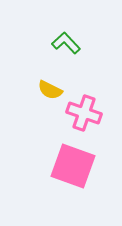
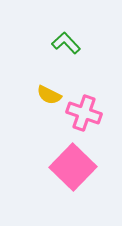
yellow semicircle: moved 1 px left, 5 px down
pink square: moved 1 px down; rotated 24 degrees clockwise
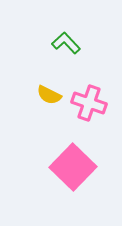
pink cross: moved 5 px right, 10 px up
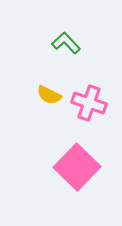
pink square: moved 4 px right
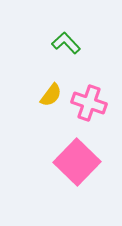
yellow semicircle: moved 2 px right; rotated 80 degrees counterclockwise
pink square: moved 5 px up
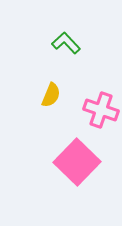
yellow semicircle: rotated 15 degrees counterclockwise
pink cross: moved 12 px right, 7 px down
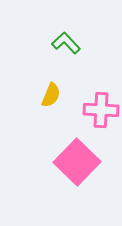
pink cross: rotated 16 degrees counterclockwise
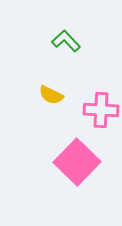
green L-shape: moved 2 px up
yellow semicircle: rotated 95 degrees clockwise
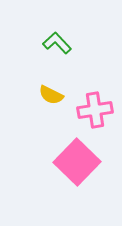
green L-shape: moved 9 px left, 2 px down
pink cross: moved 6 px left; rotated 12 degrees counterclockwise
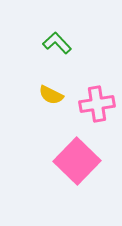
pink cross: moved 2 px right, 6 px up
pink square: moved 1 px up
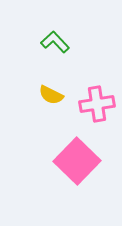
green L-shape: moved 2 px left, 1 px up
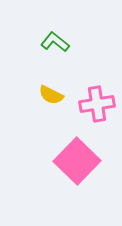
green L-shape: rotated 8 degrees counterclockwise
